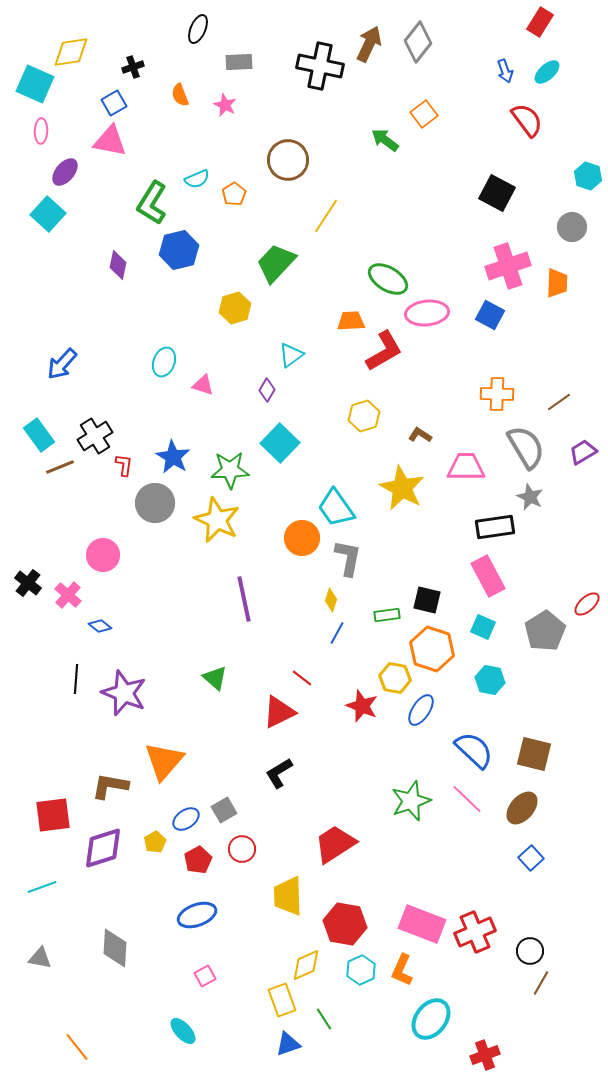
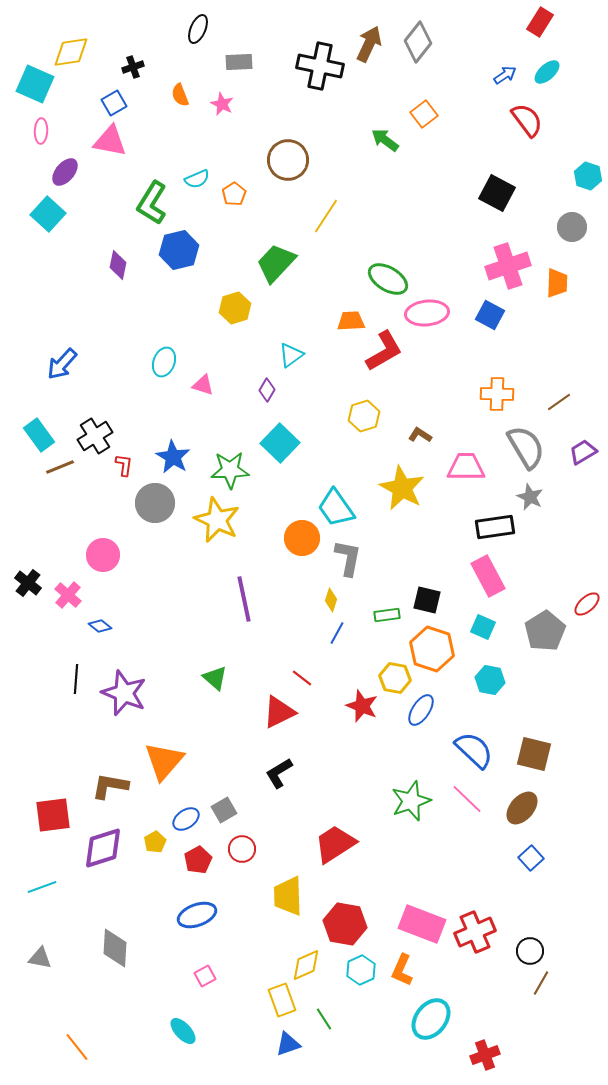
blue arrow at (505, 71): moved 4 px down; rotated 105 degrees counterclockwise
pink star at (225, 105): moved 3 px left, 1 px up
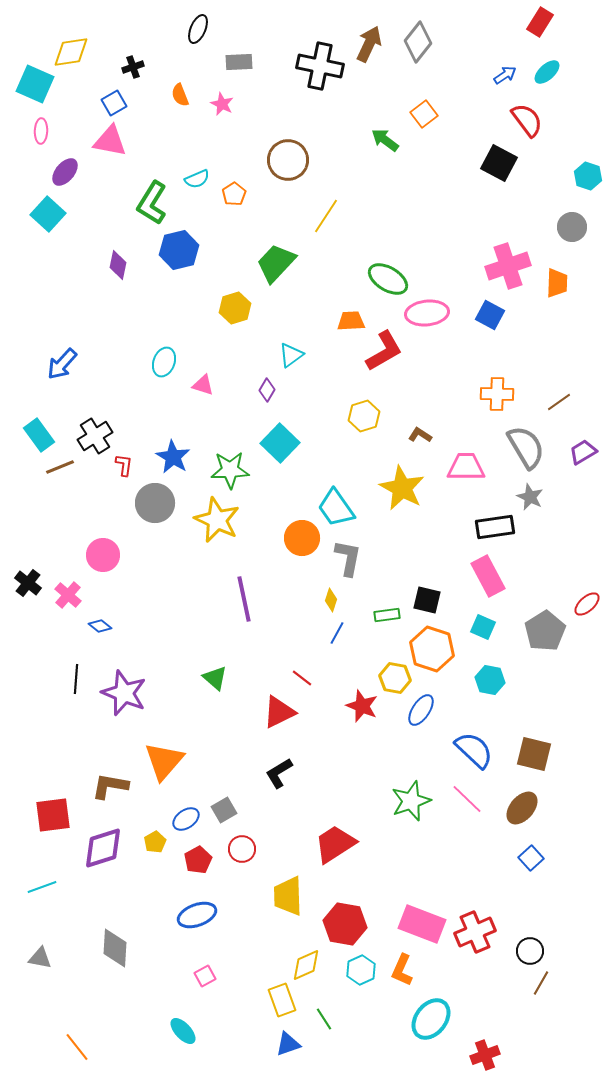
black square at (497, 193): moved 2 px right, 30 px up
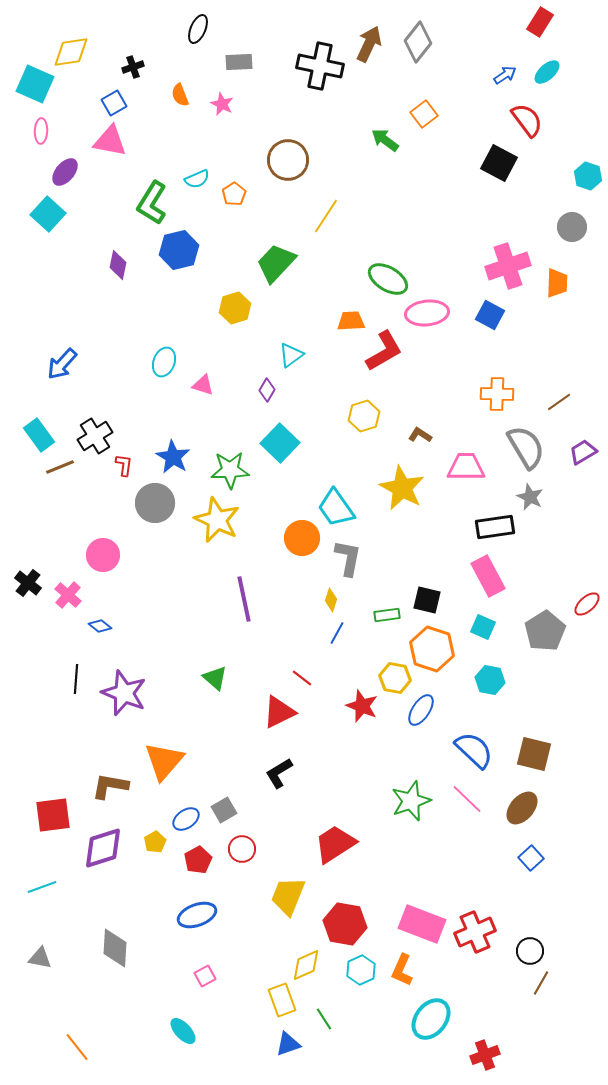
yellow trapezoid at (288, 896): rotated 24 degrees clockwise
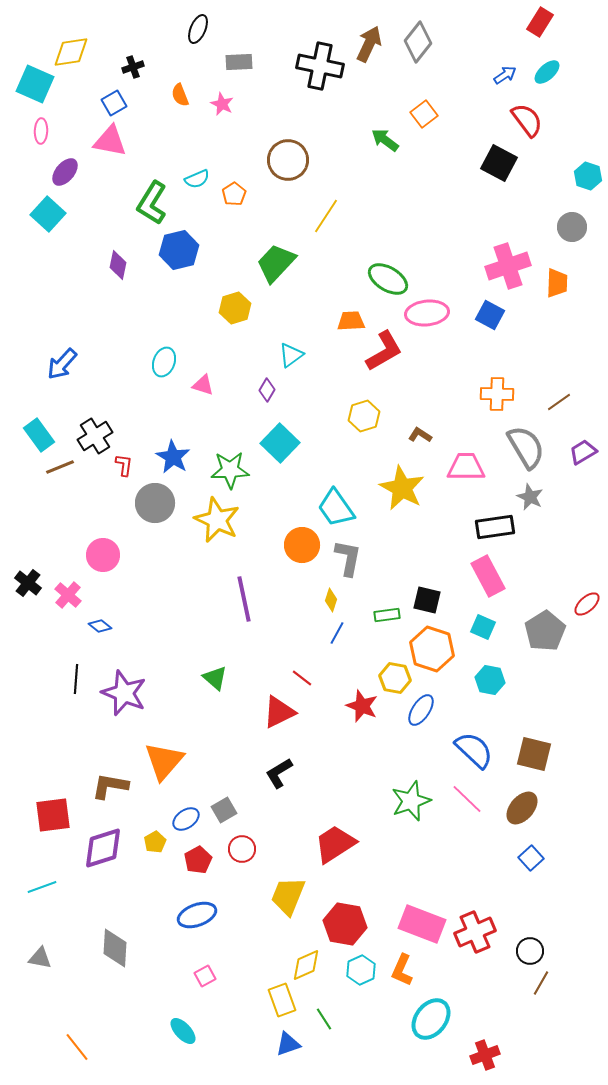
orange circle at (302, 538): moved 7 px down
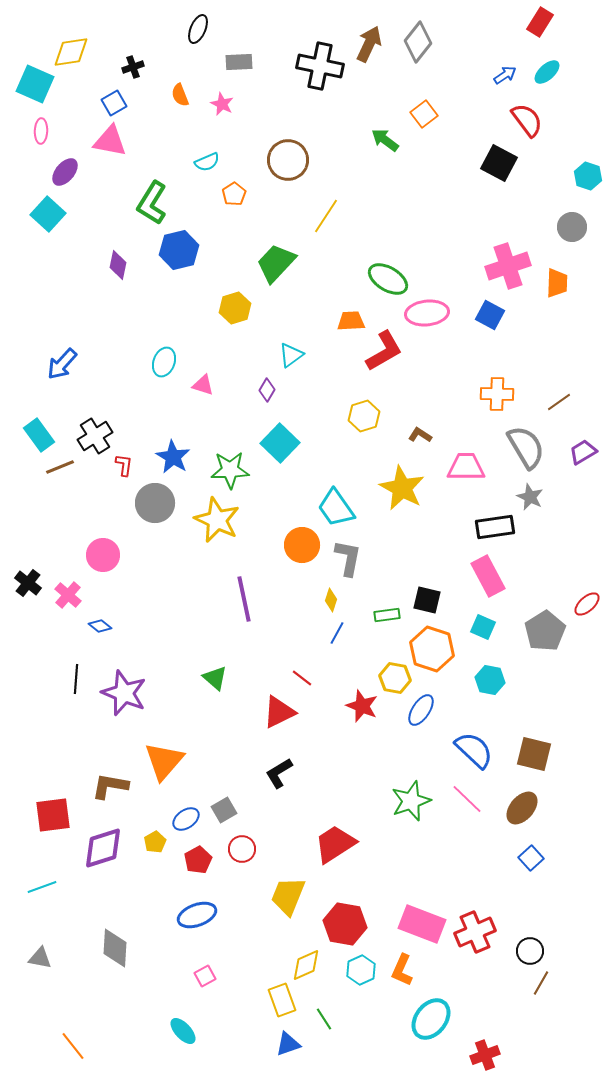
cyan semicircle at (197, 179): moved 10 px right, 17 px up
orange line at (77, 1047): moved 4 px left, 1 px up
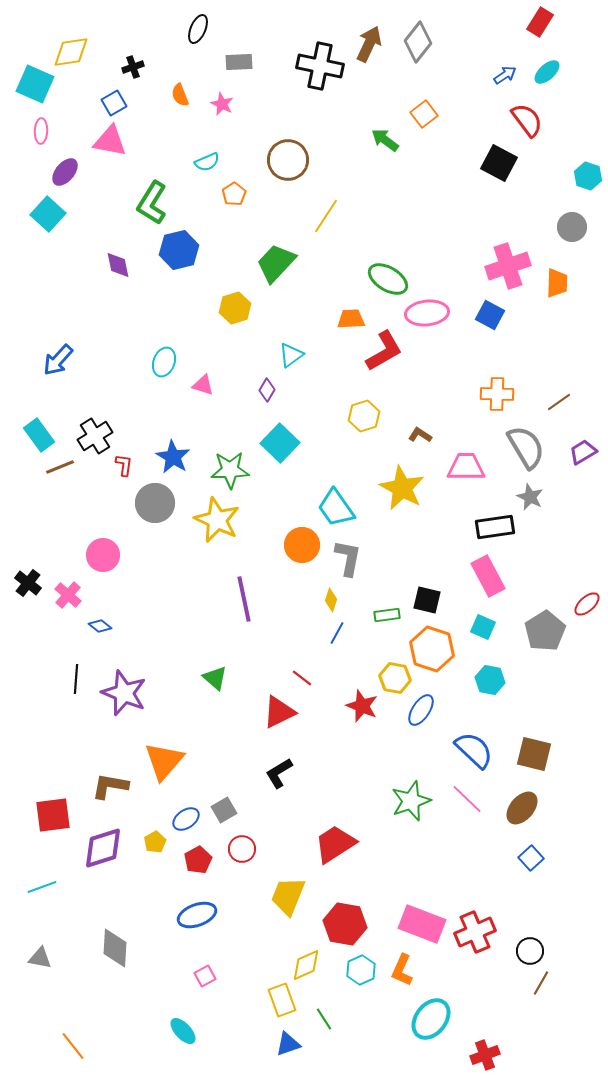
purple diamond at (118, 265): rotated 24 degrees counterclockwise
orange trapezoid at (351, 321): moved 2 px up
blue arrow at (62, 364): moved 4 px left, 4 px up
